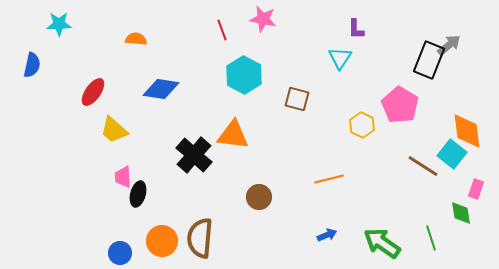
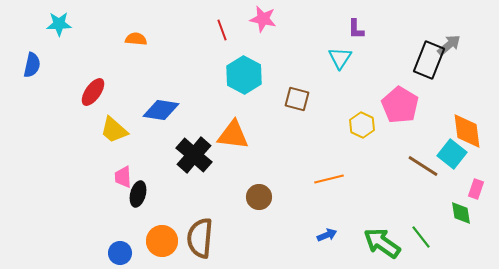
blue diamond: moved 21 px down
green line: moved 10 px left, 1 px up; rotated 20 degrees counterclockwise
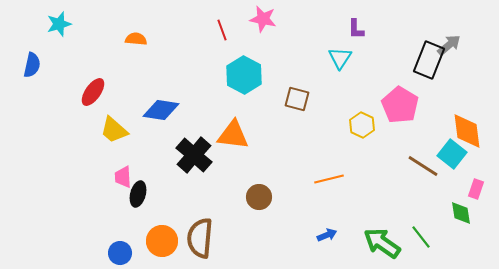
cyan star: rotated 15 degrees counterclockwise
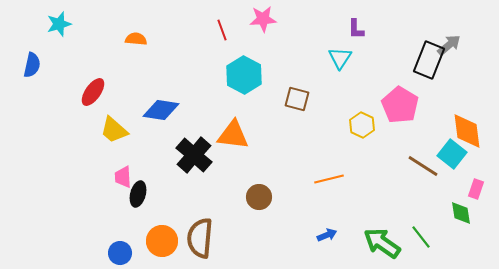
pink star: rotated 16 degrees counterclockwise
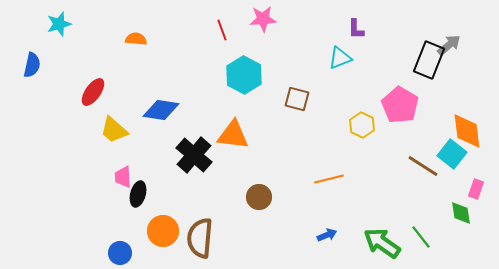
cyan triangle: rotated 35 degrees clockwise
orange circle: moved 1 px right, 10 px up
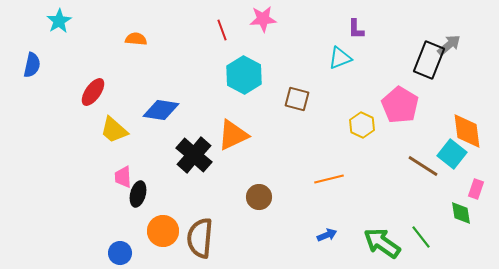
cyan star: moved 3 px up; rotated 15 degrees counterclockwise
orange triangle: rotated 32 degrees counterclockwise
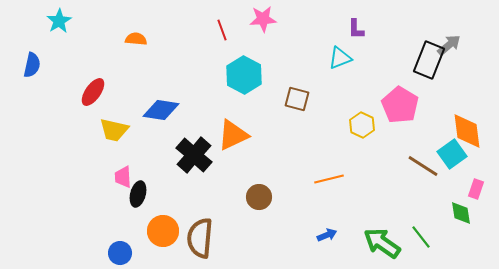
yellow trapezoid: rotated 28 degrees counterclockwise
cyan square: rotated 16 degrees clockwise
